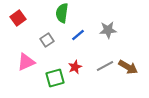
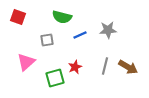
green semicircle: moved 4 px down; rotated 84 degrees counterclockwise
red square: moved 1 px up; rotated 35 degrees counterclockwise
blue line: moved 2 px right; rotated 16 degrees clockwise
gray square: rotated 24 degrees clockwise
pink triangle: rotated 18 degrees counterclockwise
gray line: rotated 48 degrees counterclockwise
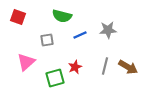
green semicircle: moved 1 px up
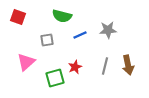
brown arrow: moved 2 px up; rotated 48 degrees clockwise
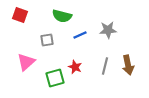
red square: moved 2 px right, 2 px up
red star: rotated 24 degrees counterclockwise
